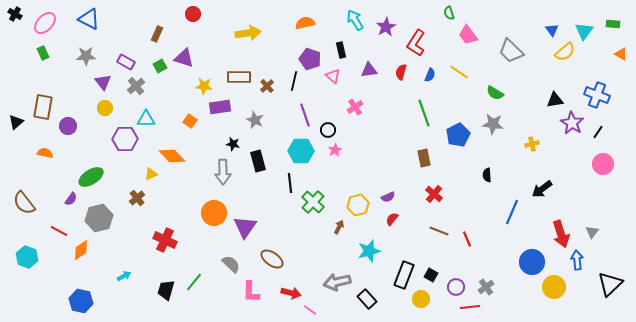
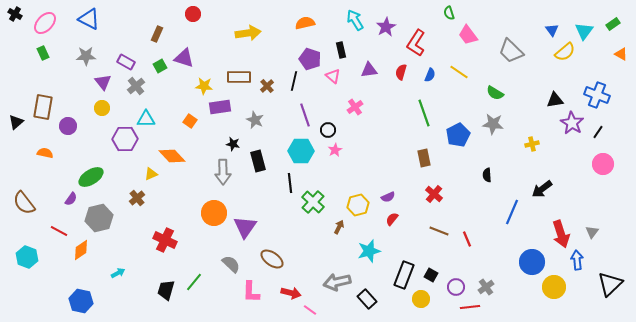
green rectangle at (613, 24): rotated 40 degrees counterclockwise
yellow circle at (105, 108): moved 3 px left
cyan arrow at (124, 276): moved 6 px left, 3 px up
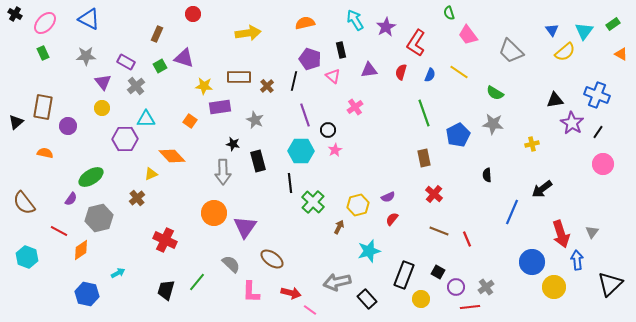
black square at (431, 275): moved 7 px right, 3 px up
green line at (194, 282): moved 3 px right
blue hexagon at (81, 301): moved 6 px right, 7 px up
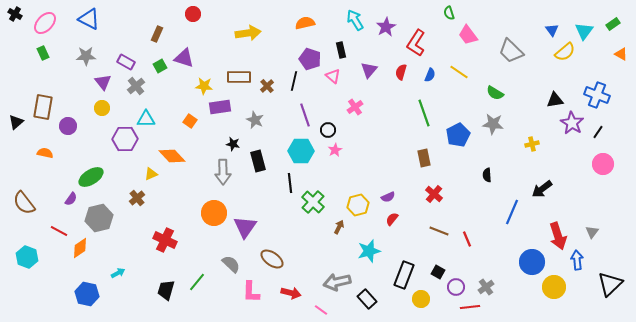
purple triangle at (369, 70): rotated 42 degrees counterclockwise
red arrow at (561, 234): moved 3 px left, 2 px down
orange diamond at (81, 250): moved 1 px left, 2 px up
pink line at (310, 310): moved 11 px right
